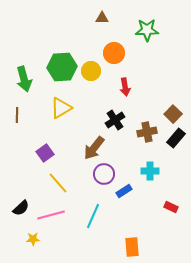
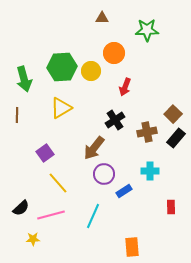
red arrow: rotated 30 degrees clockwise
red rectangle: rotated 64 degrees clockwise
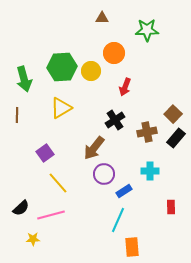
cyan line: moved 25 px right, 4 px down
